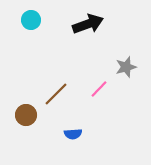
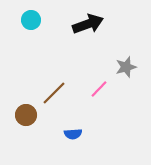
brown line: moved 2 px left, 1 px up
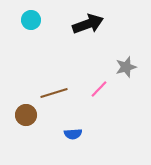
brown line: rotated 28 degrees clockwise
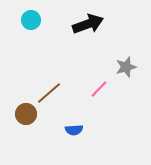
brown line: moved 5 px left; rotated 24 degrees counterclockwise
brown circle: moved 1 px up
blue semicircle: moved 1 px right, 4 px up
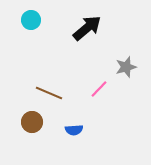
black arrow: moved 1 px left, 4 px down; rotated 20 degrees counterclockwise
brown line: rotated 64 degrees clockwise
brown circle: moved 6 px right, 8 px down
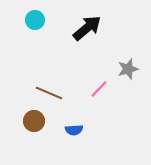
cyan circle: moved 4 px right
gray star: moved 2 px right, 2 px down
brown circle: moved 2 px right, 1 px up
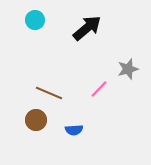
brown circle: moved 2 px right, 1 px up
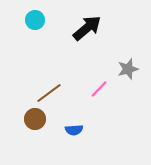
brown line: rotated 60 degrees counterclockwise
brown circle: moved 1 px left, 1 px up
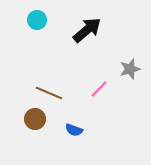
cyan circle: moved 2 px right
black arrow: moved 2 px down
gray star: moved 2 px right
brown line: rotated 60 degrees clockwise
blue semicircle: rotated 24 degrees clockwise
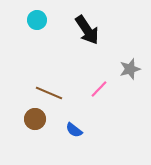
black arrow: rotated 96 degrees clockwise
blue semicircle: rotated 18 degrees clockwise
